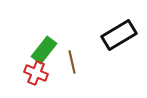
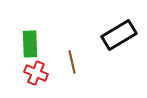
green rectangle: moved 14 px left, 6 px up; rotated 40 degrees counterclockwise
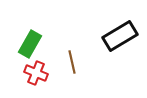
black rectangle: moved 1 px right, 1 px down
green rectangle: rotated 32 degrees clockwise
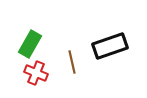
black rectangle: moved 10 px left, 10 px down; rotated 12 degrees clockwise
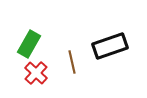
green rectangle: moved 1 px left
red cross: rotated 20 degrees clockwise
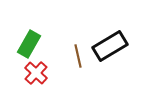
black rectangle: rotated 12 degrees counterclockwise
brown line: moved 6 px right, 6 px up
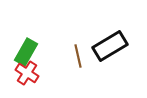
green rectangle: moved 3 px left, 8 px down
red cross: moved 9 px left; rotated 10 degrees counterclockwise
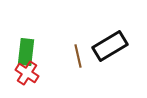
green rectangle: rotated 24 degrees counterclockwise
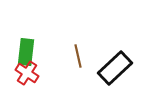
black rectangle: moved 5 px right, 22 px down; rotated 12 degrees counterclockwise
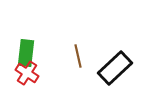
green rectangle: moved 1 px down
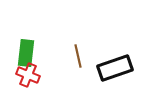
black rectangle: rotated 24 degrees clockwise
red cross: moved 1 px right, 2 px down; rotated 10 degrees counterclockwise
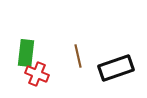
black rectangle: moved 1 px right
red cross: moved 9 px right, 1 px up
